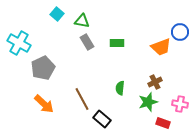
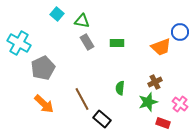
pink cross: rotated 28 degrees clockwise
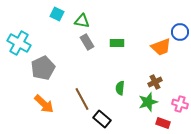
cyan square: rotated 16 degrees counterclockwise
pink cross: rotated 21 degrees counterclockwise
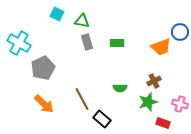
gray rectangle: rotated 14 degrees clockwise
brown cross: moved 1 px left, 1 px up
green semicircle: rotated 96 degrees counterclockwise
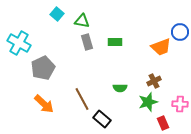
cyan square: rotated 16 degrees clockwise
green rectangle: moved 2 px left, 1 px up
pink cross: rotated 14 degrees counterclockwise
red rectangle: rotated 48 degrees clockwise
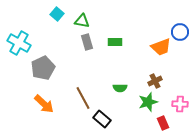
brown cross: moved 1 px right
brown line: moved 1 px right, 1 px up
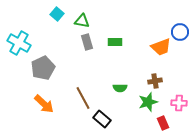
brown cross: rotated 16 degrees clockwise
pink cross: moved 1 px left, 1 px up
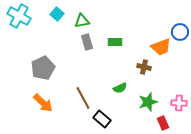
green triangle: rotated 21 degrees counterclockwise
cyan cross: moved 27 px up
brown cross: moved 11 px left, 14 px up; rotated 24 degrees clockwise
green semicircle: rotated 24 degrees counterclockwise
orange arrow: moved 1 px left, 1 px up
